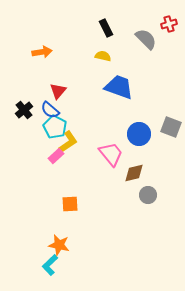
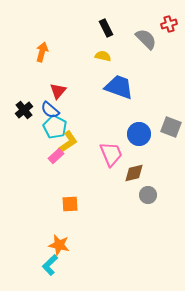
orange arrow: rotated 66 degrees counterclockwise
pink trapezoid: rotated 16 degrees clockwise
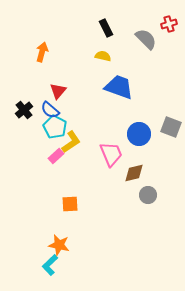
yellow L-shape: moved 3 px right
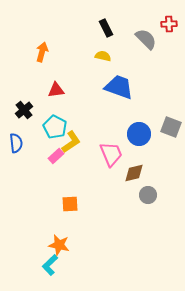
red cross: rotated 14 degrees clockwise
red triangle: moved 2 px left, 1 px up; rotated 42 degrees clockwise
blue semicircle: moved 34 px left, 33 px down; rotated 138 degrees counterclockwise
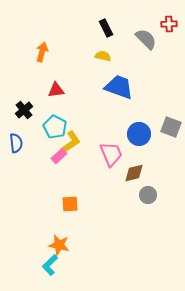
pink rectangle: moved 3 px right
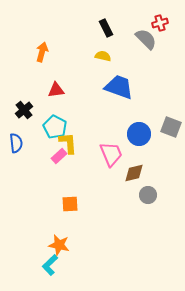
red cross: moved 9 px left, 1 px up; rotated 14 degrees counterclockwise
yellow L-shape: moved 3 px left, 1 px down; rotated 60 degrees counterclockwise
